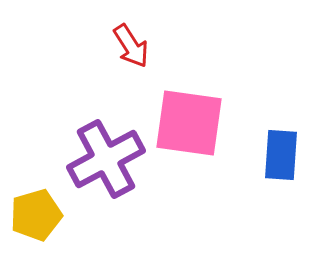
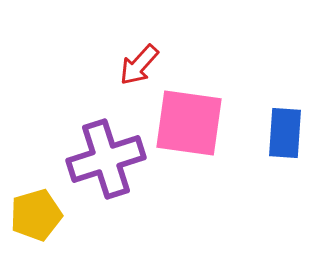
red arrow: moved 8 px right, 19 px down; rotated 75 degrees clockwise
blue rectangle: moved 4 px right, 22 px up
purple cross: rotated 10 degrees clockwise
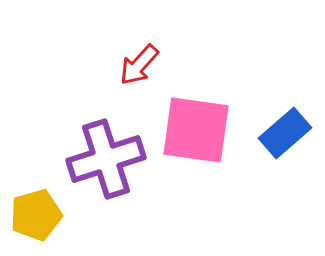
pink square: moved 7 px right, 7 px down
blue rectangle: rotated 45 degrees clockwise
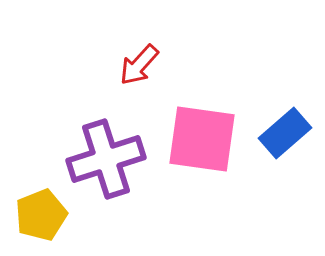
pink square: moved 6 px right, 9 px down
yellow pentagon: moved 5 px right; rotated 6 degrees counterclockwise
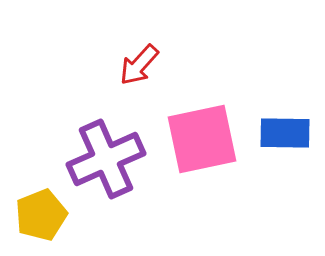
blue rectangle: rotated 42 degrees clockwise
pink square: rotated 20 degrees counterclockwise
purple cross: rotated 6 degrees counterclockwise
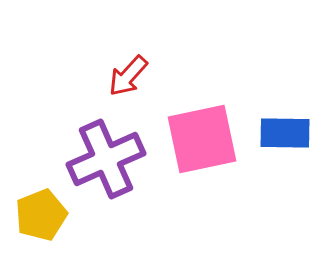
red arrow: moved 11 px left, 11 px down
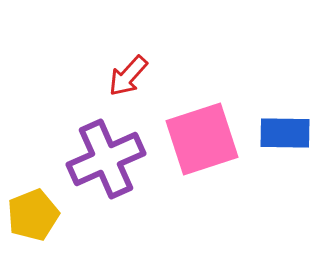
pink square: rotated 6 degrees counterclockwise
yellow pentagon: moved 8 px left
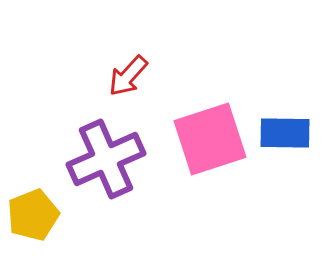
pink square: moved 8 px right
